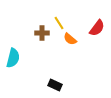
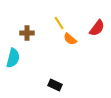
brown cross: moved 15 px left
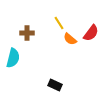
red semicircle: moved 6 px left, 5 px down
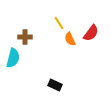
brown cross: moved 2 px left, 4 px down
orange semicircle: rotated 24 degrees clockwise
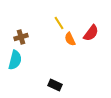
brown cross: moved 4 px left; rotated 16 degrees counterclockwise
cyan semicircle: moved 2 px right, 2 px down
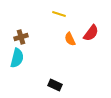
yellow line: moved 9 px up; rotated 40 degrees counterclockwise
cyan semicircle: moved 2 px right, 2 px up
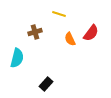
brown cross: moved 14 px right, 5 px up
black rectangle: moved 9 px left, 1 px up; rotated 72 degrees counterclockwise
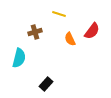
red semicircle: moved 1 px right, 2 px up
cyan semicircle: moved 2 px right
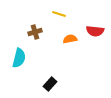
red semicircle: moved 3 px right; rotated 60 degrees clockwise
orange semicircle: rotated 104 degrees clockwise
black rectangle: moved 4 px right
